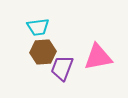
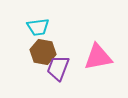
brown hexagon: rotated 15 degrees clockwise
purple trapezoid: moved 4 px left
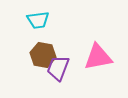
cyan trapezoid: moved 7 px up
brown hexagon: moved 3 px down
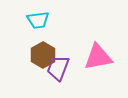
brown hexagon: rotated 20 degrees clockwise
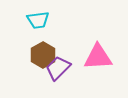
pink triangle: rotated 8 degrees clockwise
purple trapezoid: rotated 24 degrees clockwise
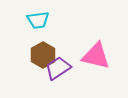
pink triangle: moved 2 px left, 1 px up; rotated 16 degrees clockwise
purple trapezoid: rotated 12 degrees clockwise
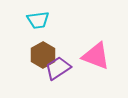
pink triangle: rotated 8 degrees clockwise
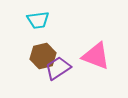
brown hexagon: moved 1 px down; rotated 15 degrees clockwise
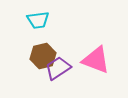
pink triangle: moved 4 px down
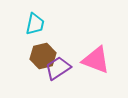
cyan trapezoid: moved 3 px left, 4 px down; rotated 70 degrees counterclockwise
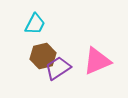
cyan trapezoid: rotated 15 degrees clockwise
pink triangle: moved 1 px right, 1 px down; rotated 44 degrees counterclockwise
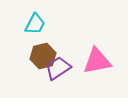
pink triangle: rotated 12 degrees clockwise
